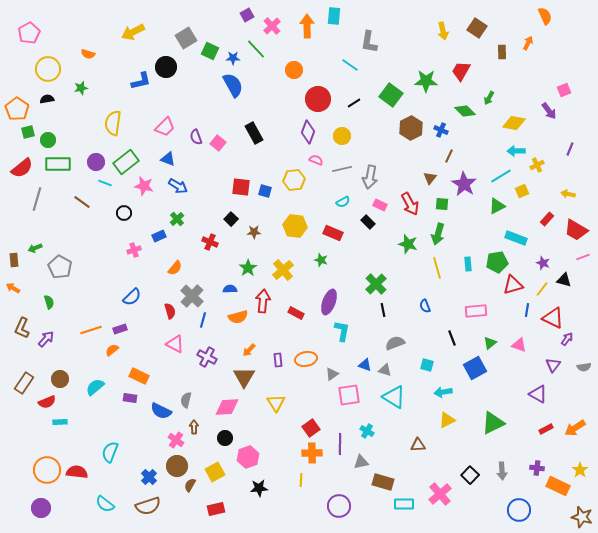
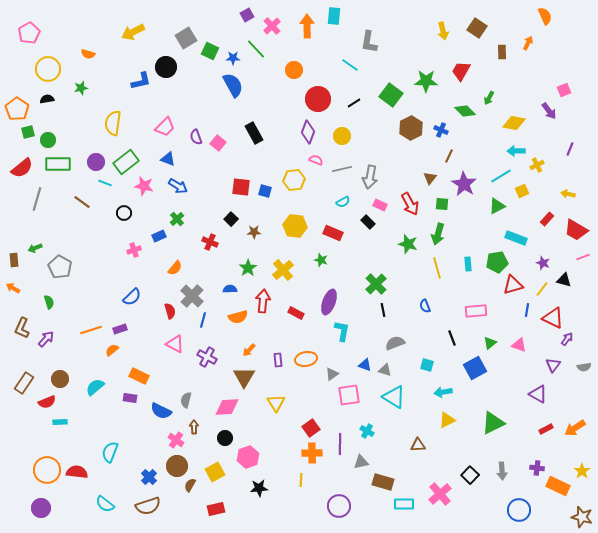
yellow star at (580, 470): moved 2 px right, 1 px down
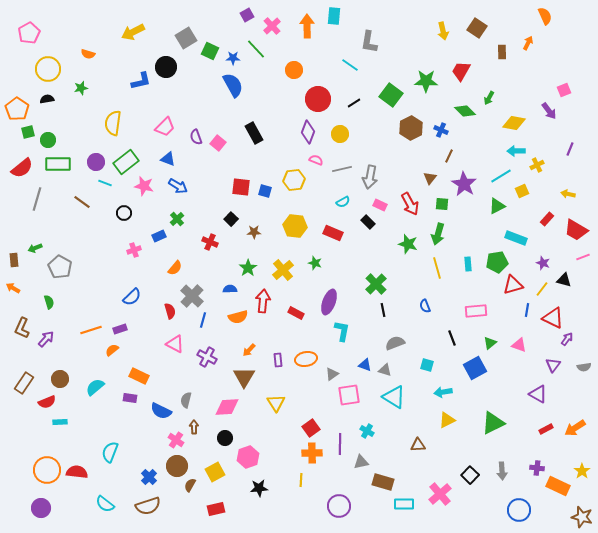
yellow circle at (342, 136): moved 2 px left, 2 px up
green star at (321, 260): moved 6 px left, 3 px down
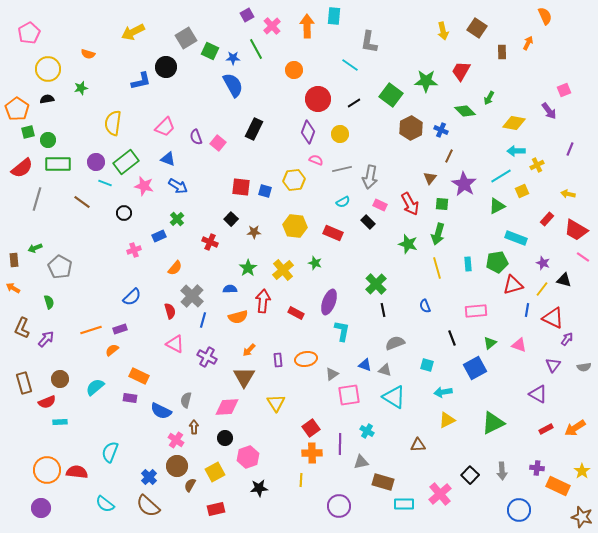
green line at (256, 49): rotated 15 degrees clockwise
black rectangle at (254, 133): moved 4 px up; rotated 55 degrees clockwise
pink line at (583, 257): rotated 56 degrees clockwise
brown rectangle at (24, 383): rotated 50 degrees counterclockwise
brown semicircle at (148, 506): rotated 60 degrees clockwise
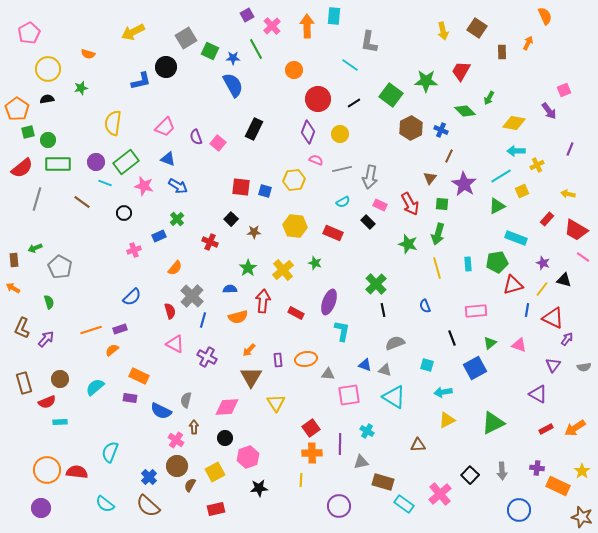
gray triangle at (332, 374): moved 4 px left; rotated 40 degrees clockwise
brown triangle at (244, 377): moved 7 px right
cyan rectangle at (404, 504): rotated 36 degrees clockwise
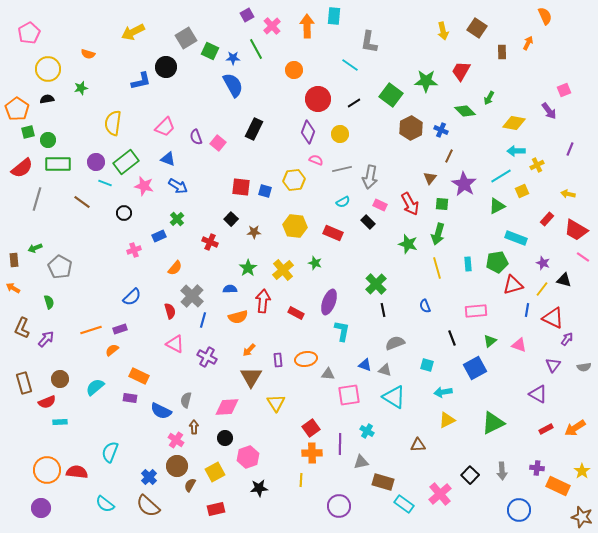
green triangle at (490, 343): moved 2 px up
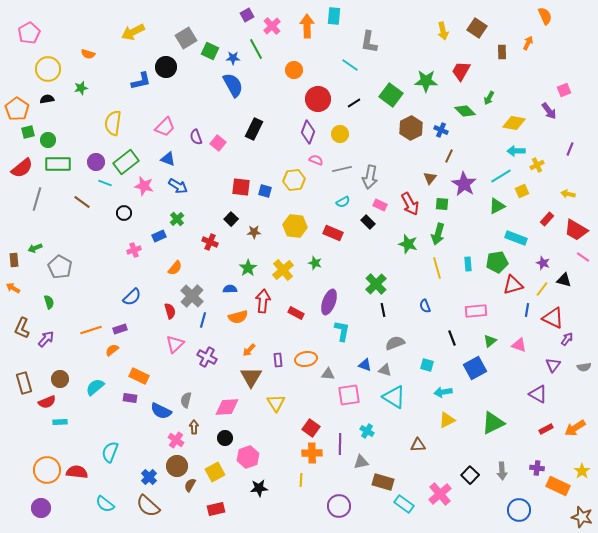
pink triangle at (175, 344): rotated 48 degrees clockwise
red square at (311, 428): rotated 18 degrees counterclockwise
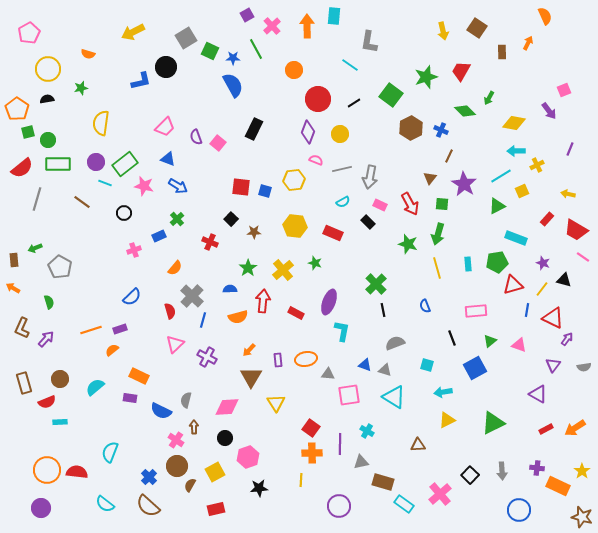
green star at (426, 81): moved 4 px up; rotated 20 degrees counterclockwise
yellow semicircle at (113, 123): moved 12 px left
green rectangle at (126, 162): moved 1 px left, 2 px down
